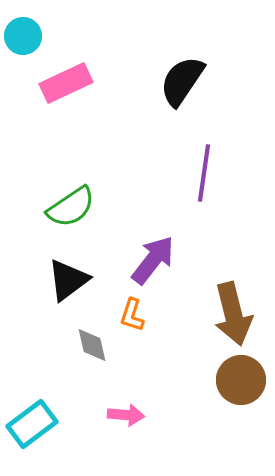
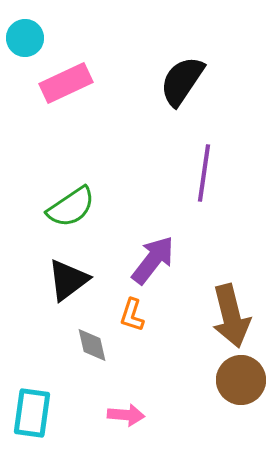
cyan circle: moved 2 px right, 2 px down
brown arrow: moved 2 px left, 2 px down
cyan rectangle: moved 11 px up; rotated 45 degrees counterclockwise
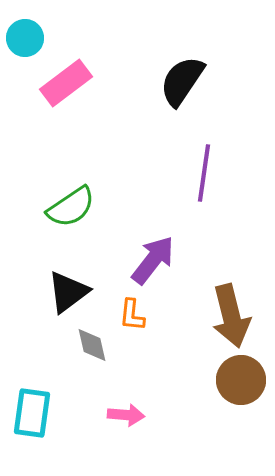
pink rectangle: rotated 12 degrees counterclockwise
black triangle: moved 12 px down
orange L-shape: rotated 12 degrees counterclockwise
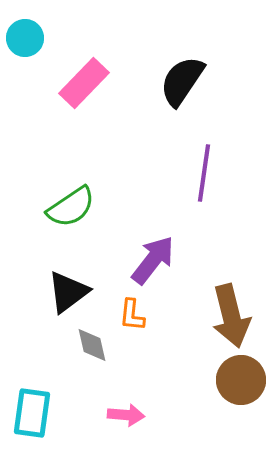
pink rectangle: moved 18 px right; rotated 9 degrees counterclockwise
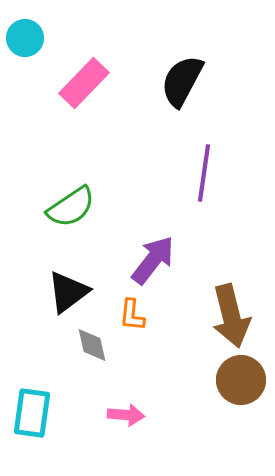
black semicircle: rotated 6 degrees counterclockwise
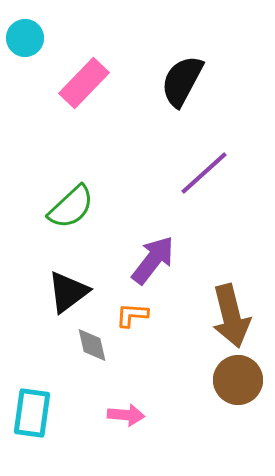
purple line: rotated 40 degrees clockwise
green semicircle: rotated 9 degrees counterclockwise
orange L-shape: rotated 88 degrees clockwise
brown circle: moved 3 px left
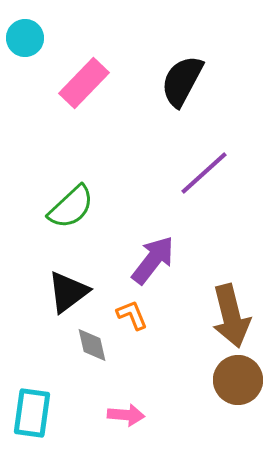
orange L-shape: rotated 64 degrees clockwise
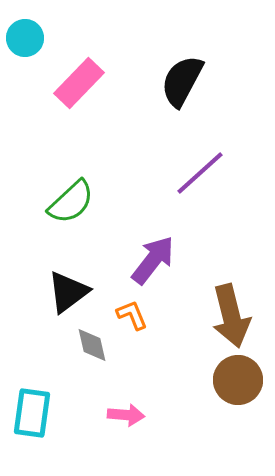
pink rectangle: moved 5 px left
purple line: moved 4 px left
green semicircle: moved 5 px up
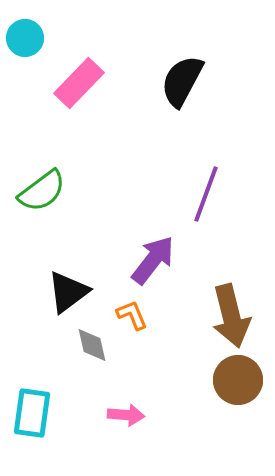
purple line: moved 6 px right, 21 px down; rotated 28 degrees counterclockwise
green semicircle: moved 29 px left, 11 px up; rotated 6 degrees clockwise
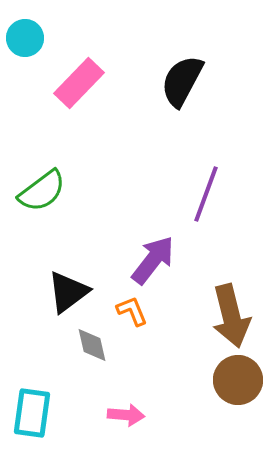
orange L-shape: moved 4 px up
